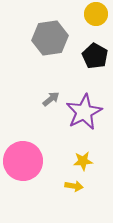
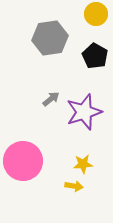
purple star: rotated 9 degrees clockwise
yellow star: moved 3 px down
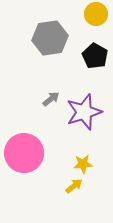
pink circle: moved 1 px right, 8 px up
yellow arrow: rotated 48 degrees counterclockwise
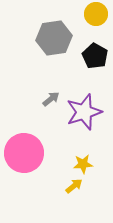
gray hexagon: moved 4 px right
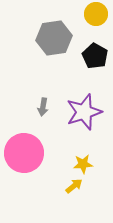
gray arrow: moved 8 px left, 8 px down; rotated 138 degrees clockwise
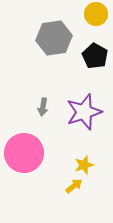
yellow star: moved 1 px right, 1 px down; rotated 12 degrees counterclockwise
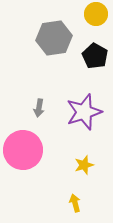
gray arrow: moved 4 px left, 1 px down
pink circle: moved 1 px left, 3 px up
yellow arrow: moved 1 px right, 17 px down; rotated 66 degrees counterclockwise
